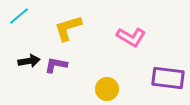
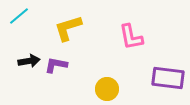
pink L-shape: rotated 48 degrees clockwise
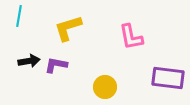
cyan line: rotated 40 degrees counterclockwise
yellow circle: moved 2 px left, 2 px up
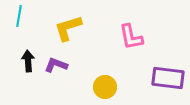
black arrow: moved 1 px left; rotated 85 degrees counterclockwise
purple L-shape: rotated 10 degrees clockwise
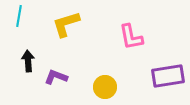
yellow L-shape: moved 2 px left, 4 px up
purple L-shape: moved 12 px down
purple rectangle: moved 2 px up; rotated 16 degrees counterclockwise
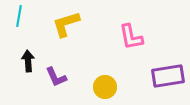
purple L-shape: rotated 135 degrees counterclockwise
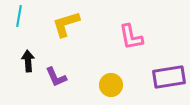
purple rectangle: moved 1 px right, 1 px down
yellow circle: moved 6 px right, 2 px up
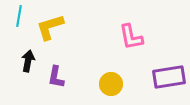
yellow L-shape: moved 16 px left, 3 px down
black arrow: rotated 15 degrees clockwise
purple L-shape: rotated 35 degrees clockwise
yellow circle: moved 1 px up
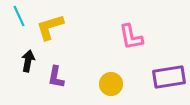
cyan line: rotated 35 degrees counterclockwise
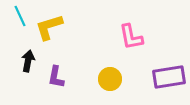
cyan line: moved 1 px right
yellow L-shape: moved 1 px left
yellow circle: moved 1 px left, 5 px up
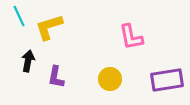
cyan line: moved 1 px left
purple rectangle: moved 2 px left, 3 px down
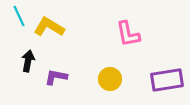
yellow L-shape: rotated 48 degrees clockwise
pink L-shape: moved 3 px left, 3 px up
purple L-shape: rotated 90 degrees clockwise
